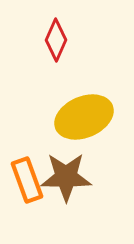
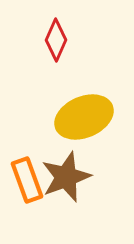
brown star: rotated 21 degrees counterclockwise
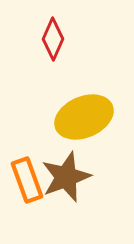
red diamond: moved 3 px left, 1 px up
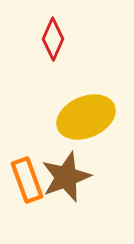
yellow ellipse: moved 2 px right
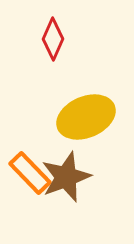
orange rectangle: moved 3 px right, 7 px up; rotated 24 degrees counterclockwise
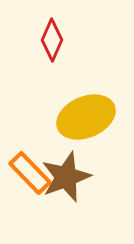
red diamond: moved 1 px left, 1 px down
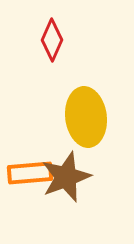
yellow ellipse: rotated 74 degrees counterclockwise
orange rectangle: rotated 51 degrees counterclockwise
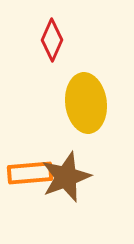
yellow ellipse: moved 14 px up
